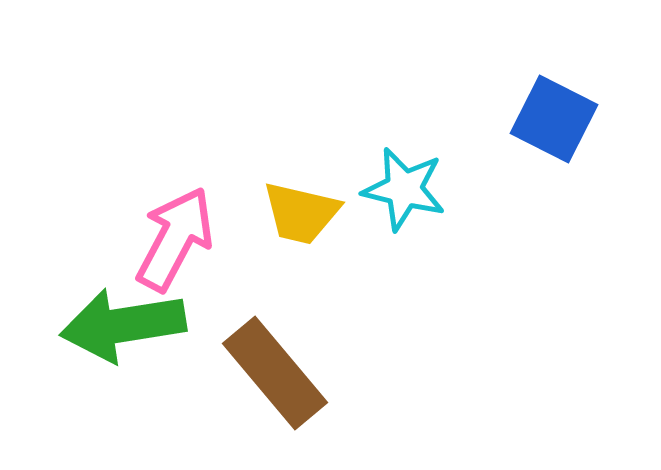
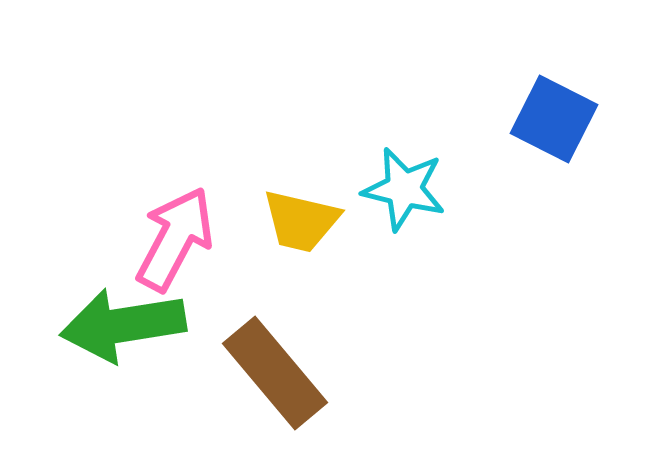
yellow trapezoid: moved 8 px down
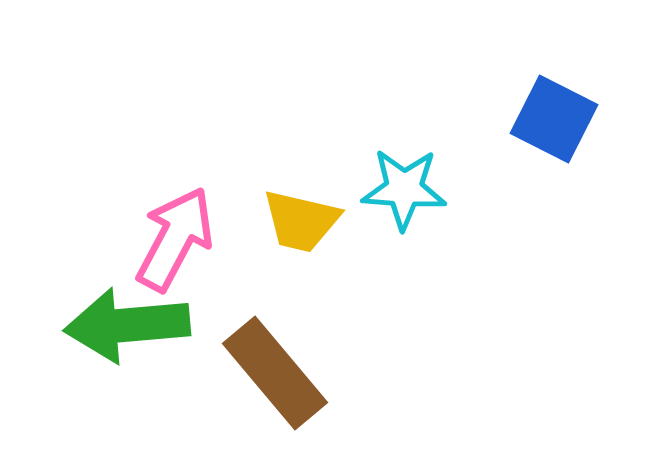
cyan star: rotated 10 degrees counterclockwise
green arrow: moved 4 px right; rotated 4 degrees clockwise
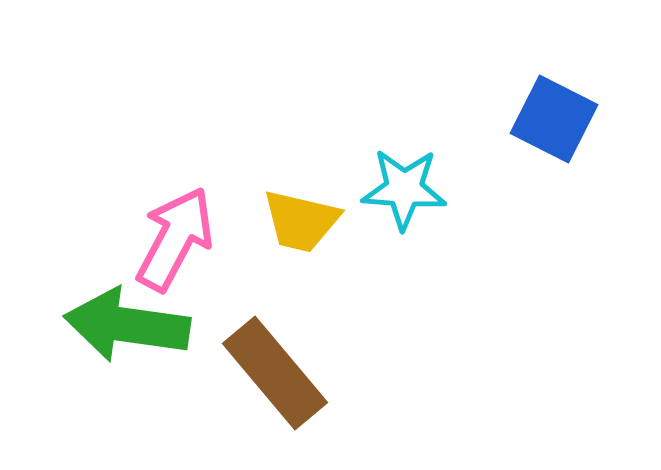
green arrow: rotated 13 degrees clockwise
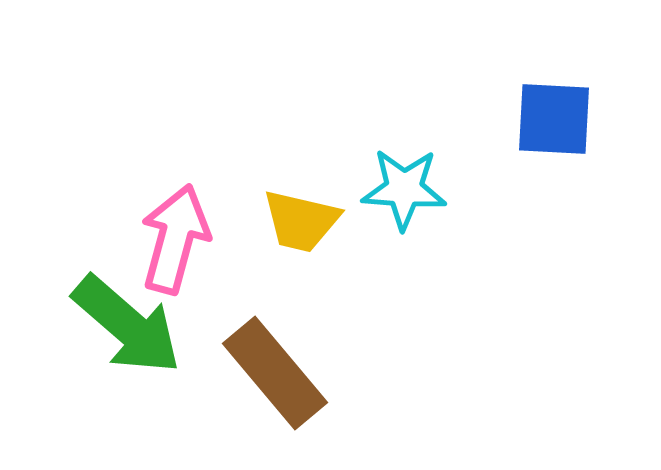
blue square: rotated 24 degrees counterclockwise
pink arrow: rotated 13 degrees counterclockwise
green arrow: rotated 147 degrees counterclockwise
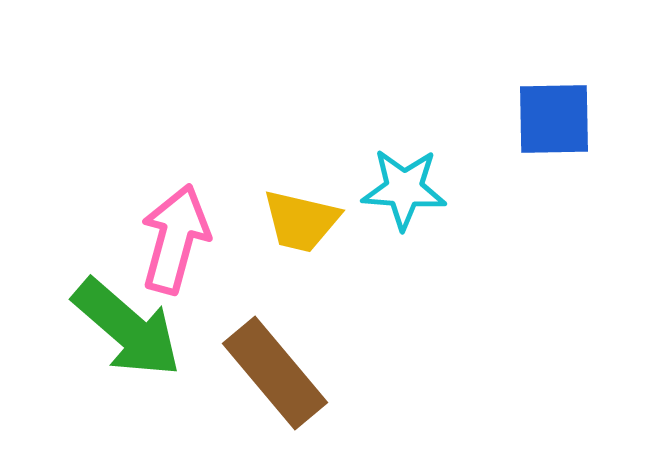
blue square: rotated 4 degrees counterclockwise
green arrow: moved 3 px down
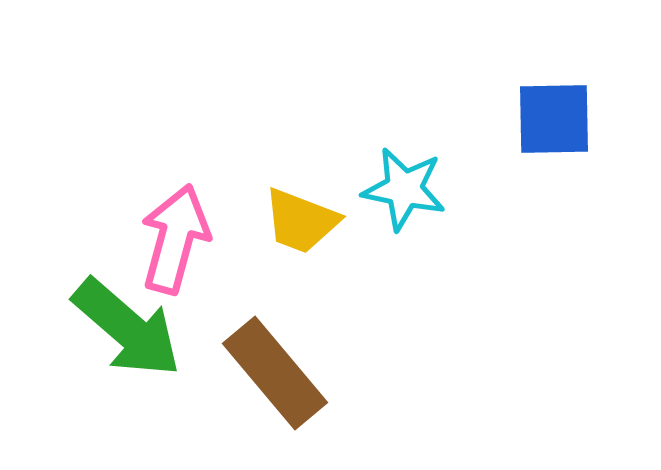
cyan star: rotated 8 degrees clockwise
yellow trapezoid: rotated 8 degrees clockwise
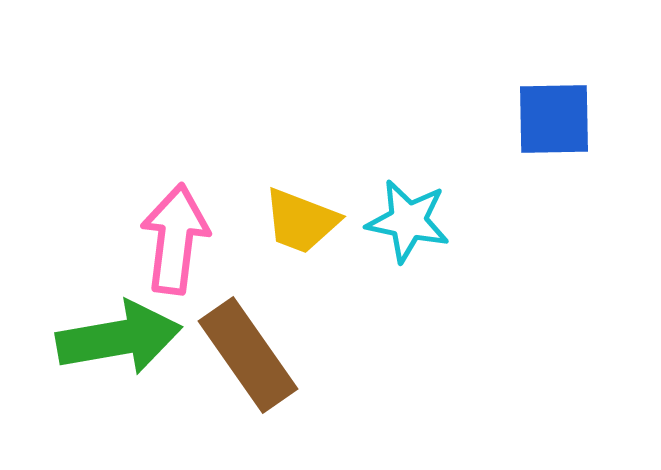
cyan star: moved 4 px right, 32 px down
pink arrow: rotated 8 degrees counterclockwise
green arrow: moved 8 px left, 10 px down; rotated 51 degrees counterclockwise
brown rectangle: moved 27 px left, 18 px up; rotated 5 degrees clockwise
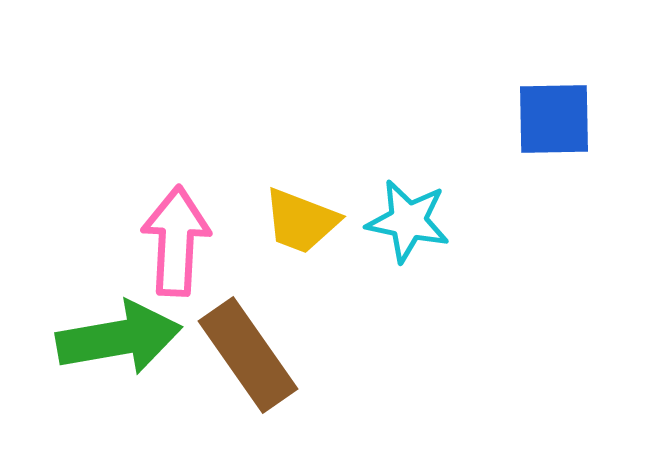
pink arrow: moved 1 px right, 2 px down; rotated 4 degrees counterclockwise
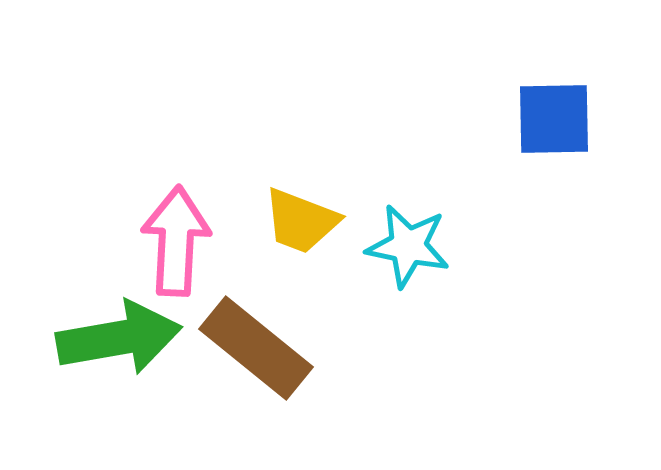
cyan star: moved 25 px down
brown rectangle: moved 8 px right, 7 px up; rotated 16 degrees counterclockwise
